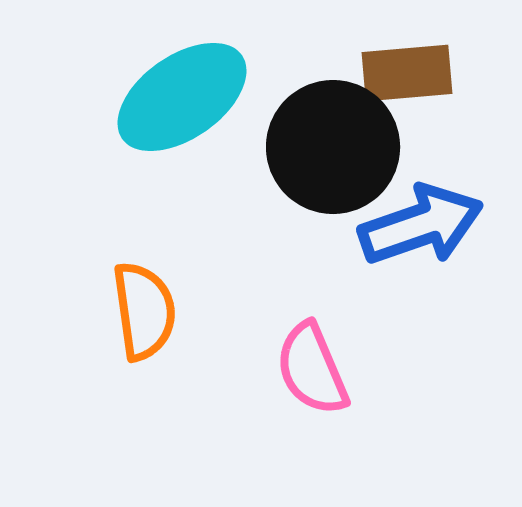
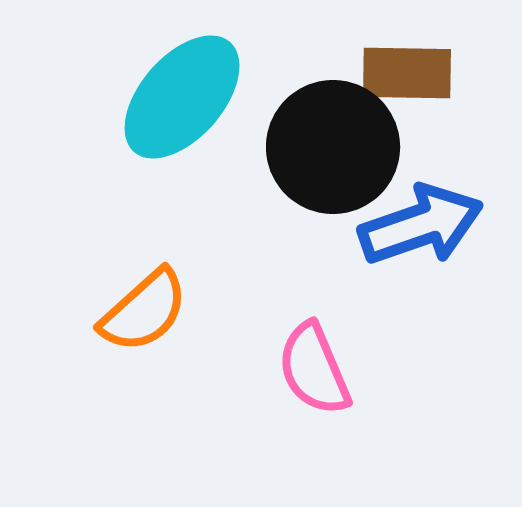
brown rectangle: rotated 6 degrees clockwise
cyan ellipse: rotated 14 degrees counterclockwise
orange semicircle: rotated 56 degrees clockwise
pink semicircle: moved 2 px right
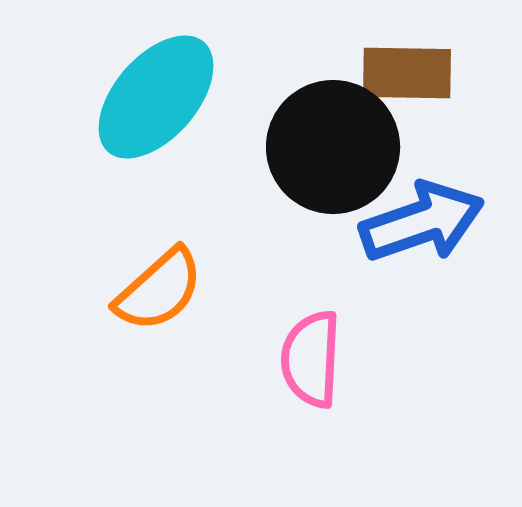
cyan ellipse: moved 26 px left
blue arrow: moved 1 px right, 3 px up
orange semicircle: moved 15 px right, 21 px up
pink semicircle: moved 3 px left, 10 px up; rotated 26 degrees clockwise
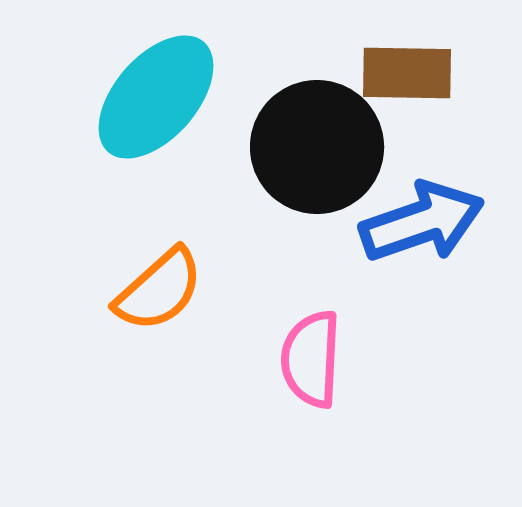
black circle: moved 16 px left
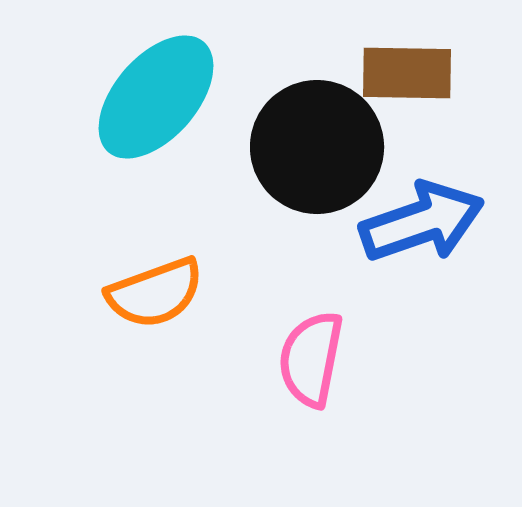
orange semicircle: moved 4 px left, 3 px down; rotated 22 degrees clockwise
pink semicircle: rotated 8 degrees clockwise
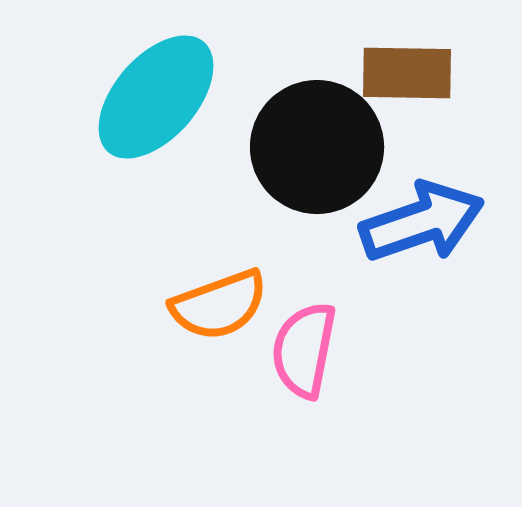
orange semicircle: moved 64 px right, 12 px down
pink semicircle: moved 7 px left, 9 px up
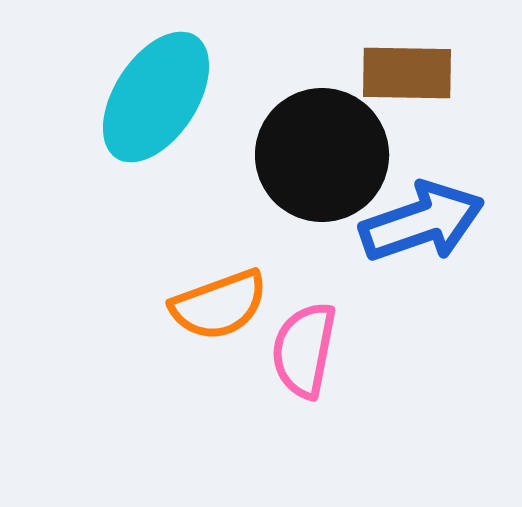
cyan ellipse: rotated 8 degrees counterclockwise
black circle: moved 5 px right, 8 px down
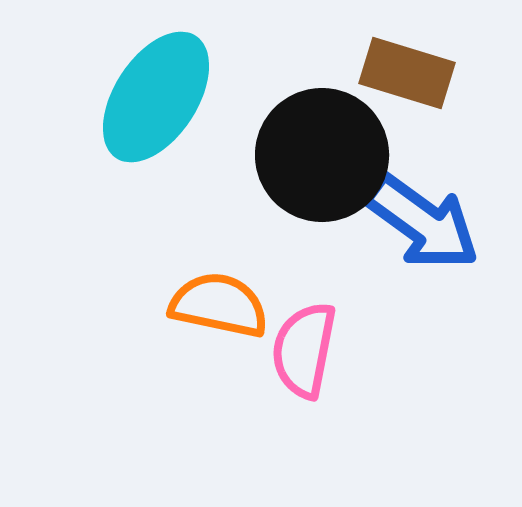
brown rectangle: rotated 16 degrees clockwise
blue arrow: rotated 55 degrees clockwise
orange semicircle: rotated 148 degrees counterclockwise
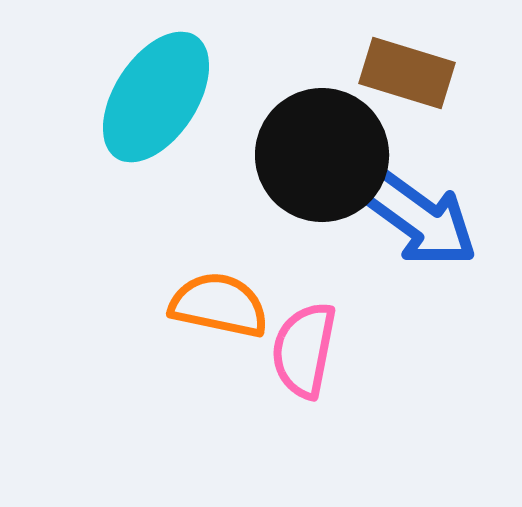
blue arrow: moved 2 px left, 3 px up
